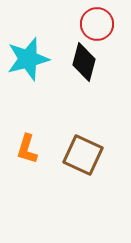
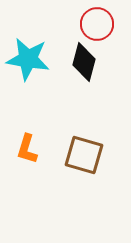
cyan star: rotated 24 degrees clockwise
brown square: moved 1 px right; rotated 9 degrees counterclockwise
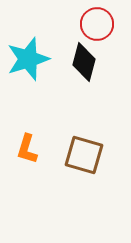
cyan star: rotated 27 degrees counterclockwise
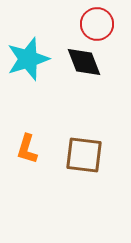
black diamond: rotated 36 degrees counterclockwise
brown square: rotated 9 degrees counterclockwise
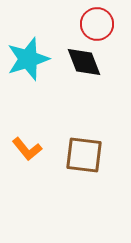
orange L-shape: rotated 56 degrees counterclockwise
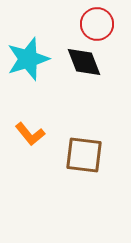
orange L-shape: moved 3 px right, 15 px up
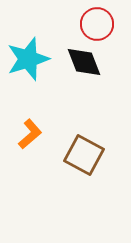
orange L-shape: rotated 92 degrees counterclockwise
brown square: rotated 21 degrees clockwise
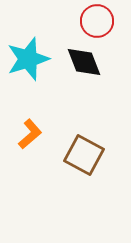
red circle: moved 3 px up
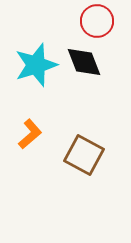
cyan star: moved 8 px right, 6 px down
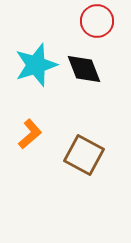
black diamond: moved 7 px down
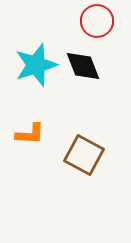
black diamond: moved 1 px left, 3 px up
orange L-shape: rotated 44 degrees clockwise
